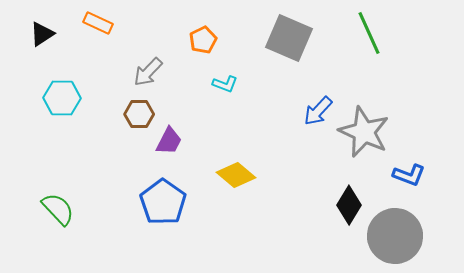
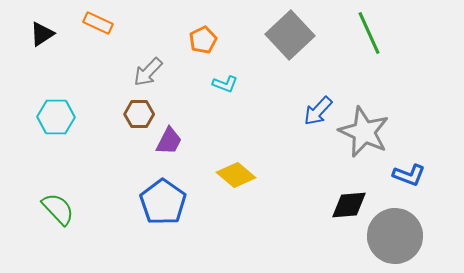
gray square: moved 1 px right, 3 px up; rotated 24 degrees clockwise
cyan hexagon: moved 6 px left, 19 px down
black diamond: rotated 54 degrees clockwise
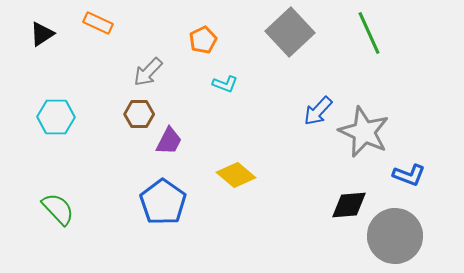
gray square: moved 3 px up
